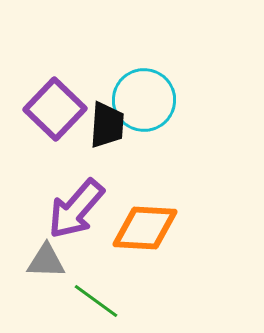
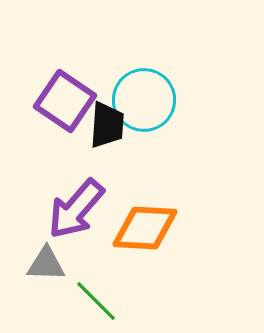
purple square: moved 10 px right, 8 px up; rotated 10 degrees counterclockwise
gray triangle: moved 3 px down
green line: rotated 9 degrees clockwise
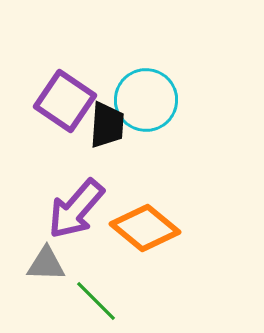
cyan circle: moved 2 px right
orange diamond: rotated 36 degrees clockwise
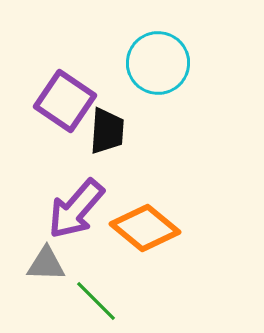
cyan circle: moved 12 px right, 37 px up
black trapezoid: moved 6 px down
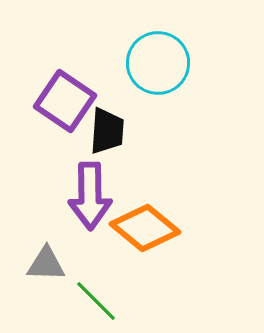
purple arrow: moved 14 px right, 13 px up; rotated 42 degrees counterclockwise
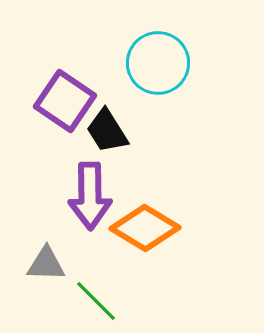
black trapezoid: rotated 144 degrees clockwise
orange diamond: rotated 8 degrees counterclockwise
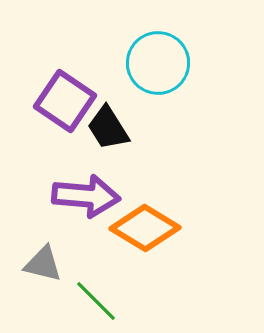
black trapezoid: moved 1 px right, 3 px up
purple arrow: moved 4 px left; rotated 84 degrees counterclockwise
gray triangle: moved 3 px left; rotated 12 degrees clockwise
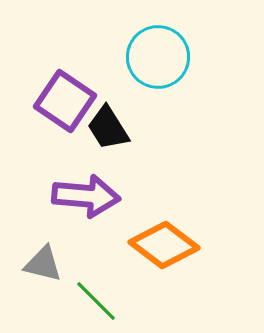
cyan circle: moved 6 px up
orange diamond: moved 19 px right, 17 px down; rotated 6 degrees clockwise
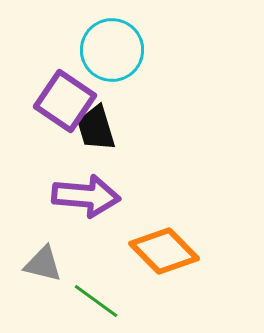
cyan circle: moved 46 px left, 7 px up
black trapezoid: moved 12 px left; rotated 15 degrees clockwise
orange diamond: moved 6 px down; rotated 8 degrees clockwise
green line: rotated 9 degrees counterclockwise
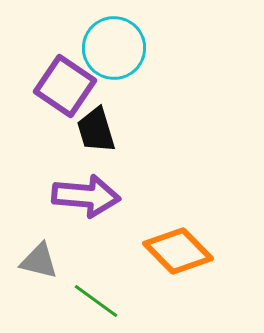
cyan circle: moved 2 px right, 2 px up
purple square: moved 15 px up
black trapezoid: moved 2 px down
orange diamond: moved 14 px right
gray triangle: moved 4 px left, 3 px up
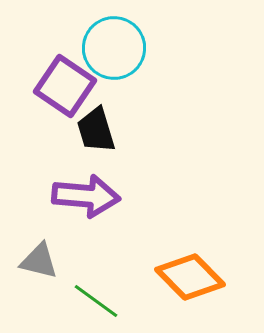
orange diamond: moved 12 px right, 26 px down
